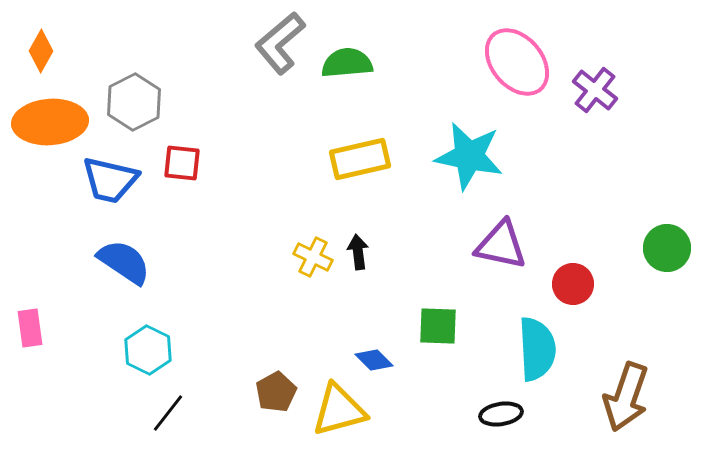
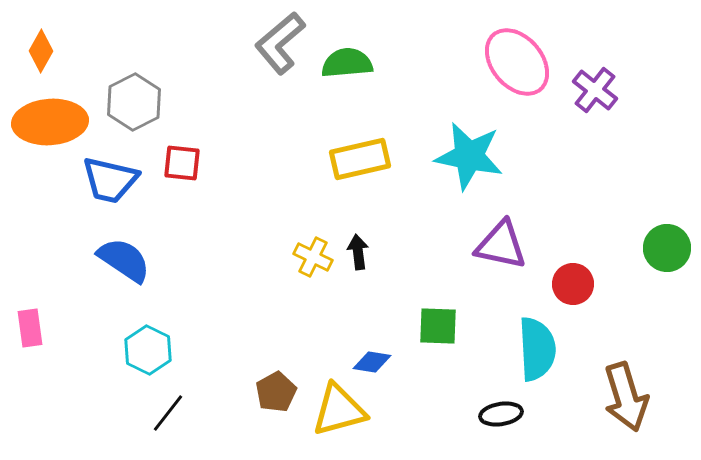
blue semicircle: moved 2 px up
blue diamond: moved 2 px left, 2 px down; rotated 36 degrees counterclockwise
brown arrow: rotated 36 degrees counterclockwise
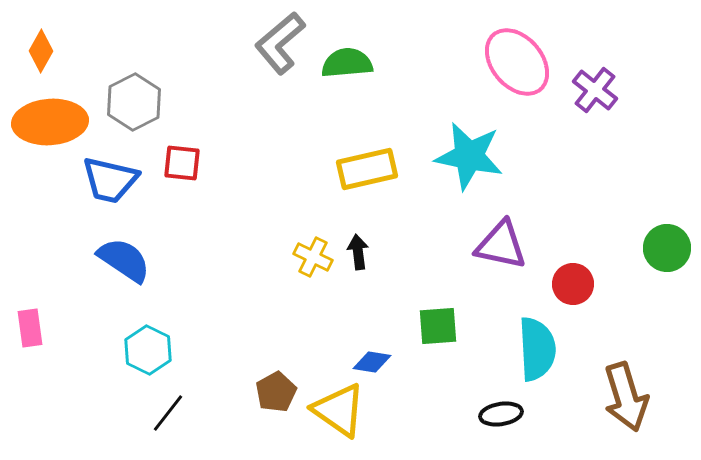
yellow rectangle: moved 7 px right, 10 px down
green square: rotated 6 degrees counterclockwise
yellow triangle: rotated 50 degrees clockwise
